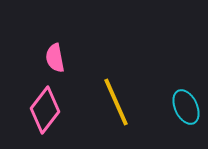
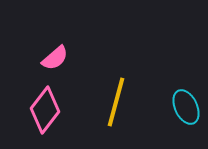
pink semicircle: rotated 120 degrees counterclockwise
yellow line: rotated 39 degrees clockwise
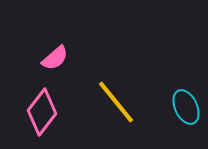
yellow line: rotated 54 degrees counterclockwise
pink diamond: moved 3 px left, 2 px down
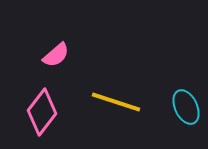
pink semicircle: moved 1 px right, 3 px up
yellow line: rotated 33 degrees counterclockwise
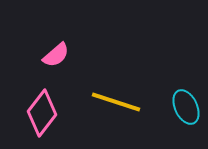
pink diamond: moved 1 px down
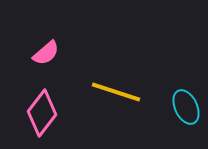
pink semicircle: moved 10 px left, 2 px up
yellow line: moved 10 px up
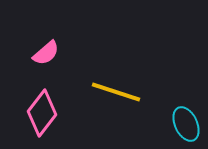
cyan ellipse: moved 17 px down
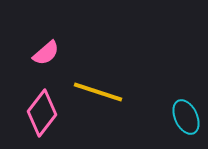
yellow line: moved 18 px left
cyan ellipse: moved 7 px up
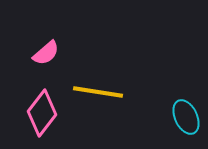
yellow line: rotated 9 degrees counterclockwise
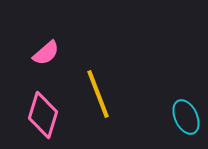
yellow line: moved 2 px down; rotated 60 degrees clockwise
pink diamond: moved 1 px right, 2 px down; rotated 21 degrees counterclockwise
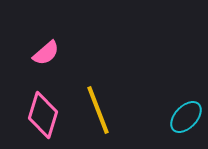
yellow line: moved 16 px down
cyan ellipse: rotated 68 degrees clockwise
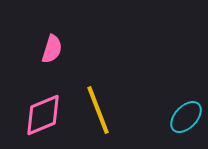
pink semicircle: moved 6 px right, 4 px up; rotated 32 degrees counterclockwise
pink diamond: rotated 51 degrees clockwise
